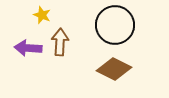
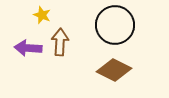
brown diamond: moved 1 px down
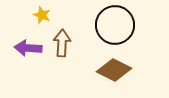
brown arrow: moved 2 px right, 1 px down
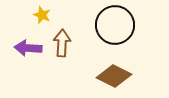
brown diamond: moved 6 px down
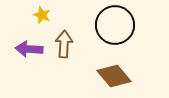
brown arrow: moved 2 px right, 1 px down
purple arrow: moved 1 px right, 1 px down
brown diamond: rotated 24 degrees clockwise
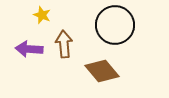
brown arrow: rotated 8 degrees counterclockwise
brown diamond: moved 12 px left, 5 px up
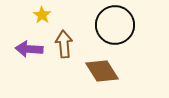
yellow star: rotated 12 degrees clockwise
brown diamond: rotated 8 degrees clockwise
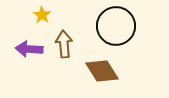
black circle: moved 1 px right, 1 px down
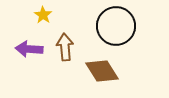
yellow star: moved 1 px right
brown arrow: moved 1 px right, 3 px down
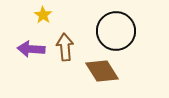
black circle: moved 5 px down
purple arrow: moved 2 px right
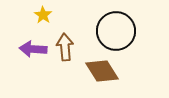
purple arrow: moved 2 px right
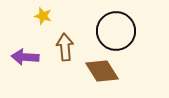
yellow star: moved 1 px down; rotated 18 degrees counterclockwise
purple arrow: moved 8 px left, 8 px down
